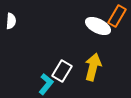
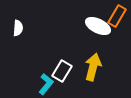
white semicircle: moved 7 px right, 7 px down
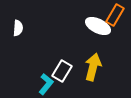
orange rectangle: moved 2 px left, 1 px up
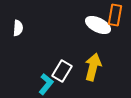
orange rectangle: rotated 20 degrees counterclockwise
white ellipse: moved 1 px up
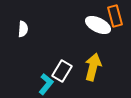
orange rectangle: moved 1 px down; rotated 25 degrees counterclockwise
white semicircle: moved 5 px right, 1 px down
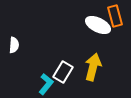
white semicircle: moved 9 px left, 16 px down
white rectangle: moved 1 px right, 1 px down
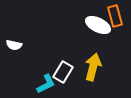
white semicircle: rotated 98 degrees clockwise
cyan L-shape: rotated 25 degrees clockwise
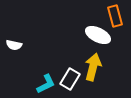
white ellipse: moved 10 px down
white rectangle: moved 7 px right, 7 px down
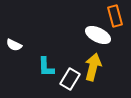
white semicircle: rotated 14 degrees clockwise
cyan L-shape: moved 17 px up; rotated 115 degrees clockwise
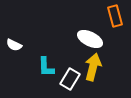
white ellipse: moved 8 px left, 4 px down
